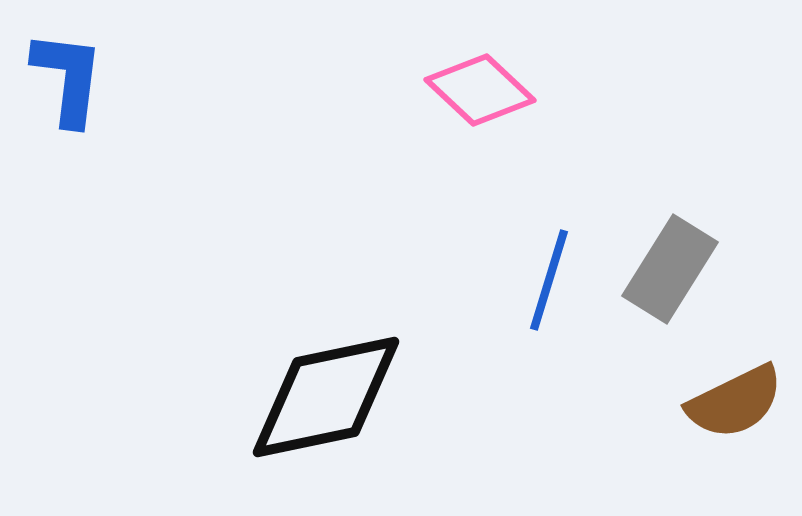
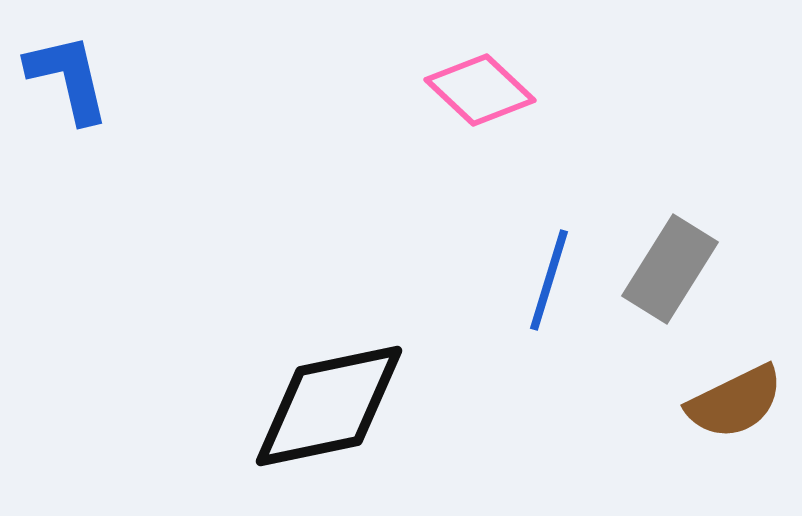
blue L-shape: rotated 20 degrees counterclockwise
black diamond: moved 3 px right, 9 px down
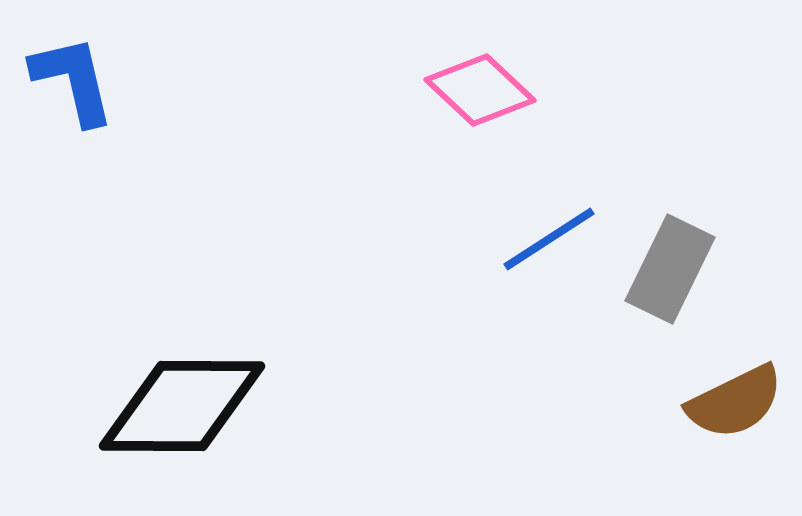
blue L-shape: moved 5 px right, 2 px down
gray rectangle: rotated 6 degrees counterclockwise
blue line: moved 41 px up; rotated 40 degrees clockwise
black diamond: moved 147 px left; rotated 12 degrees clockwise
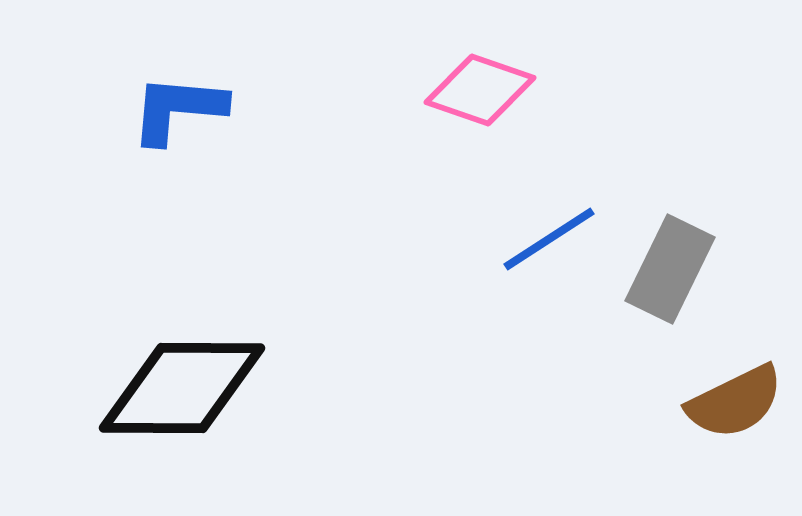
blue L-shape: moved 105 px right, 29 px down; rotated 72 degrees counterclockwise
pink diamond: rotated 24 degrees counterclockwise
black diamond: moved 18 px up
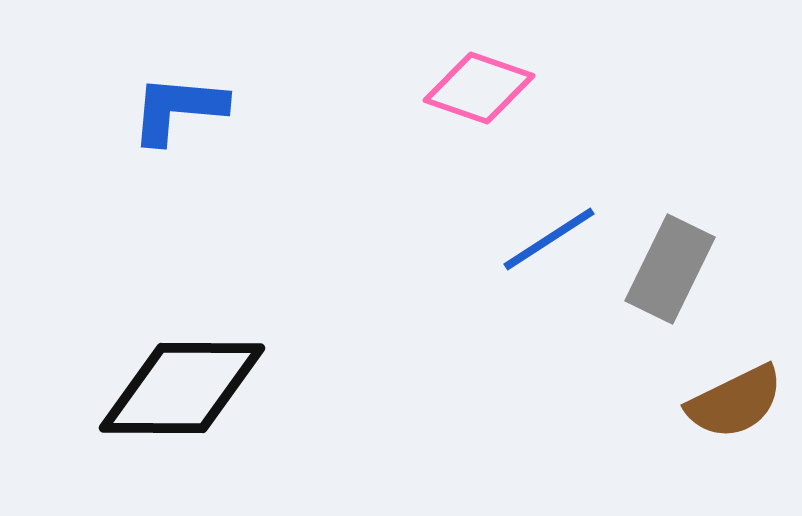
pink diamond: moved 1 px left, 2 px up
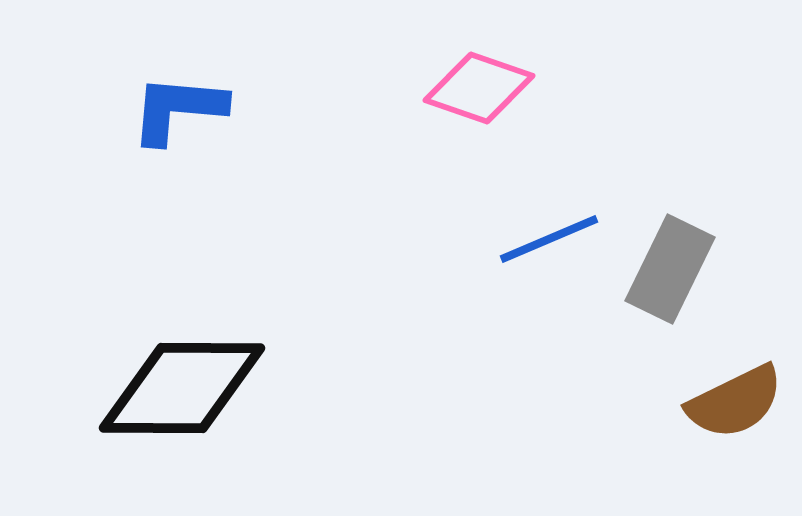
blue line: rotated 10 degrees clockwise
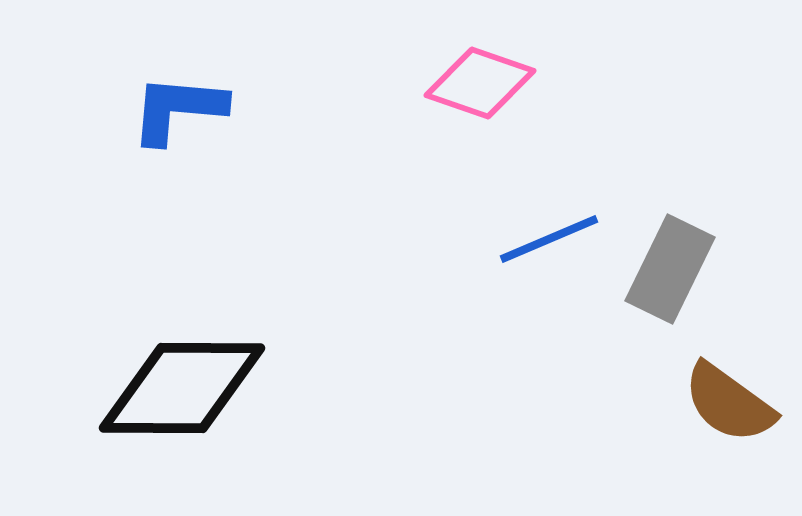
pink diamond: moved 1 px right, 5 px up
brown semicircle: moved 6 px left, 1 px down; rotated 62 degrees clockwise
